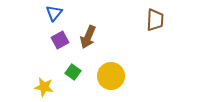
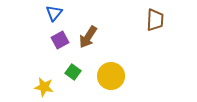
brown arrow: rotated 10 degrees clockwise
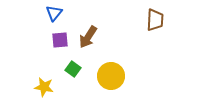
purple square: rotated 24 degrees clockwise
green square: moved 3 px up
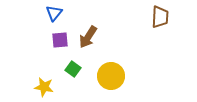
brown trapezoid: moved 5 px right, 3 px up
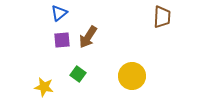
blue triangle: moved 5 px right; rotated 12 degrees clockwise
brown trapezoid: moved 2 px right
purple square: moved 2 px right
green square: moved 5 px right, 5 px down
yellow circle: moved 21 px right
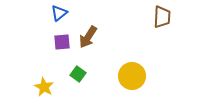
purple square: moved 2 px down
yellow star: rotated 18 degrees clockwise
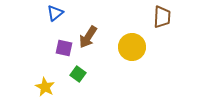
blue triangle: moved 4 px left
purple square: moved 2 px right, 6 px down; rotated 18 degrees clockwise
yellow circle: moved 29 px up
yellow star: moved 1 px right
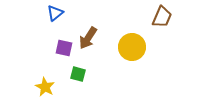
brown trapezoid: rotated 20 degrees clockwise
brown arrow: moved 1 px down
green square: rotated 21 degrees counterclockwise
